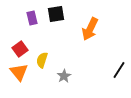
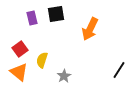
orange triangle: rotated 12 degrees counterclockwise
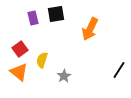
purple rectangle: moved 1 px right
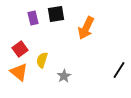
orange arrow: moved 4 px left, 1 px up
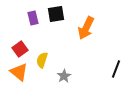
black line: moved 3 px left, 1 px up; rotated 12 degrees counterclockwise
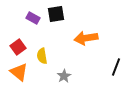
purple rectangle: rotated 48 degrees counterclockwise
orange arrow: moved 10 px down; rotated 55 degrees clockwise
red square: moved 2 px left, 2 px up
yellow semicircle: moved 4 px up; rotated 28 degrees counterclockwise
black line: moved 2 px up
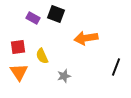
black square: rotated 30 degrees clockwise
red square: rotated 28 degrees clockwise
yellow semicircle: rotated 14 degrees counterclockwise
orange triangle: rotated 18 degrees clockwise
gray star: rotated 16 degrees clockwise
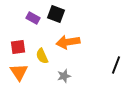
orange arrow: moved 18 px left, 4 px down
black line: moved 2 px up
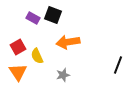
black square: moved 3 px left, 1 px down
red square: rotated 21 degrees counterclockwise
yellow semicircle: moved 5 px left
black line: moved 2 px right
orange triangle: moved 1 px left
gray star: moved 1 px left, 1 px up
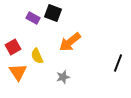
black square: moved 2 px up
orange arrow: moved 2 px right; rotated 30 degrees counterclockwise
red square: moved 5 px left
black line: moved 2 px up
gray star: moved 2 px down
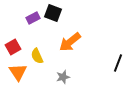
purple rectangle: rotated 56 degrees counterclockwise
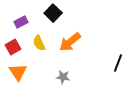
black square: rotated 24 degrees clockwise
purple rectangle: moved 12 px left, 4 px down
yellow semicircle: moved 2 px right, 13 px up
gray star: rotated 24 degrees clockwise
